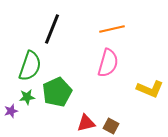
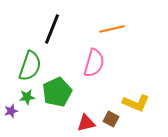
pink semicircle: moved 14 px left
yellow L-shape: moved 14 px left, 14 px down
brown square: moved 7 px up
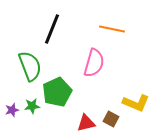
orange line: rotated 25 degrees clockwise
green semicircle: rotated 40 degrees counterclockwise
green star: moved 5 px right, 9 px down
purple star: moved 1 px right, 1 px up
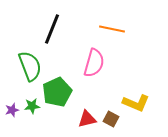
red triangle: moved 1 px right, 4 px up
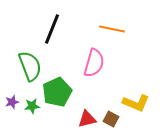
purple star: moved 8 px up
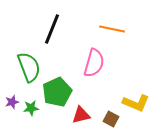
green semicircle: moved 1 px left, 1 px down
green star: moved 1 px left, 2 px down
red triangle: moved 6 px left, 4 px up
